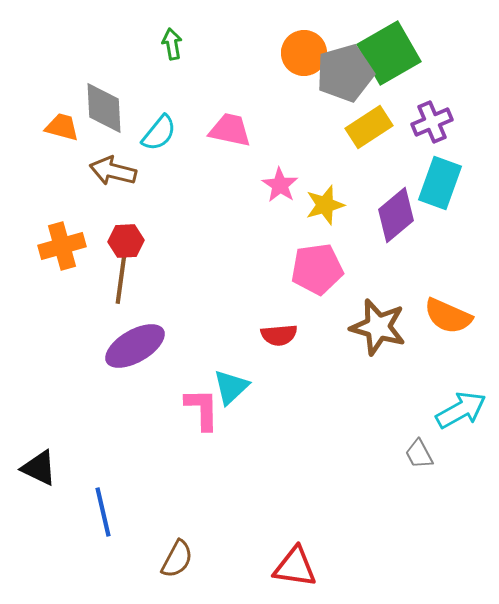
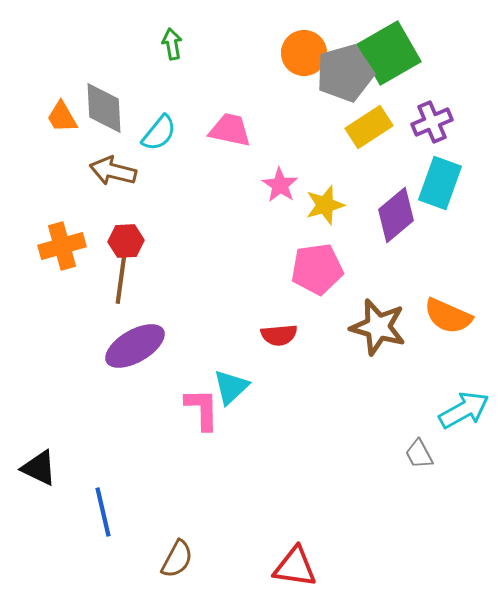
orange trapezoid: moved 10 px up; rotated 135 degrees counterclockwise
cyan arrow: moved 3 px right
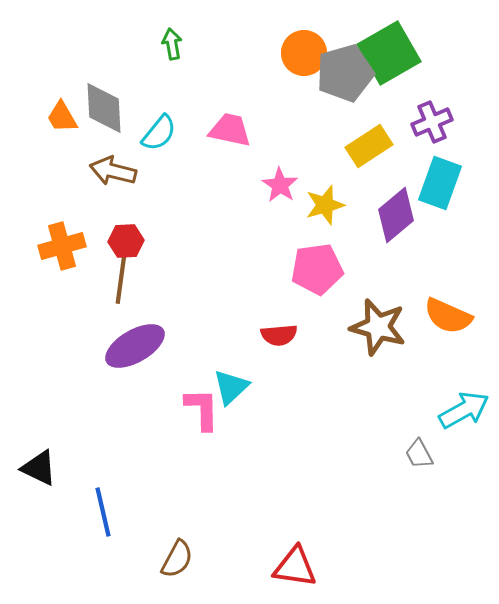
yellow rectangle: moved 19 px down
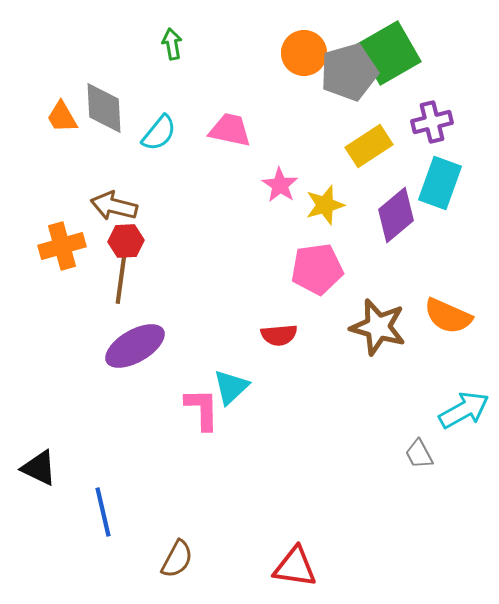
gray pentagon: moved 4 px right, 1 px up
purple cross: rotated 9 degrees clockwise
brown arrow: moved 1 px right, 35 px down
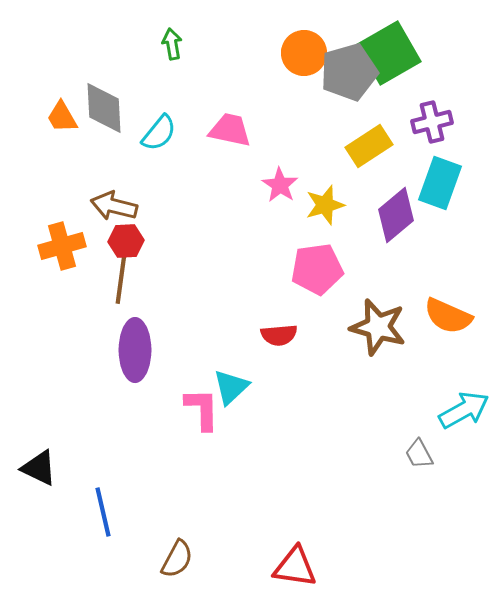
purple ellipse: moved 4 px down; rotated 60 degrees counterclockwise
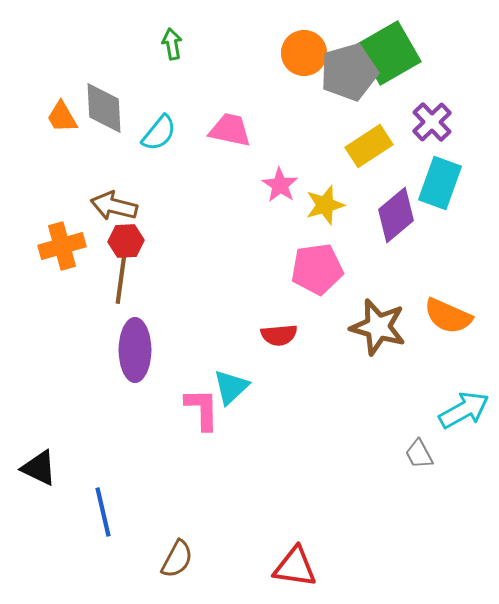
purple cross: rotated 30 degrees counterclockwise
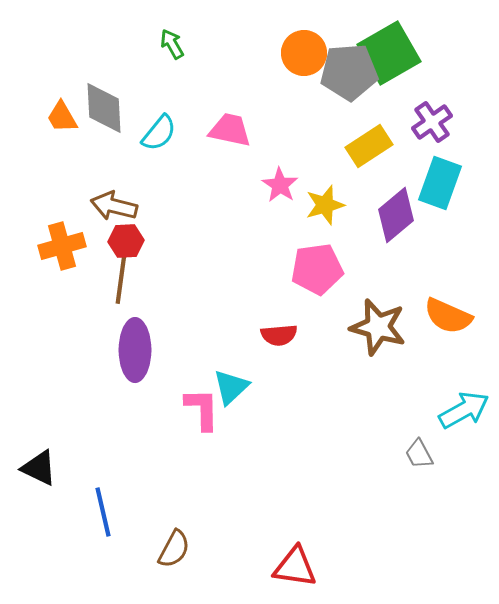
green arrow: rotated 20 degrees counterclockwise
gray pentagon: rotated 12 degrees clockwise
purple cross: rotated 9 degrees clockwise
brown semicircle: moved 3 px left, 10 px up
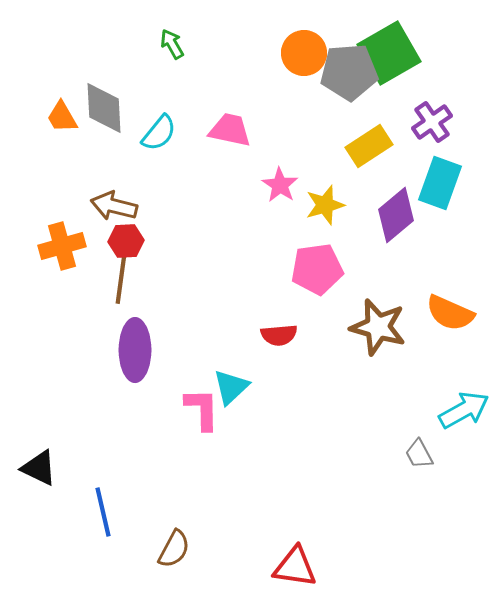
orange semicircle: moved 2 px right, 3 px up
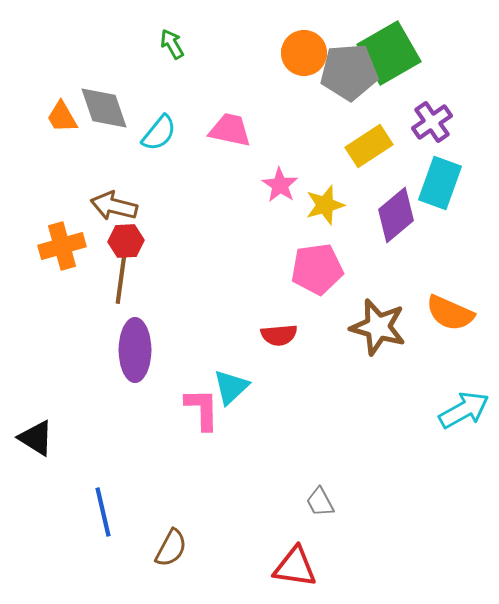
gray diamond: rotated 16 degrees counterclockwise
gray trapezoid: moved 99 px left, 48 px down
black triangle: moved 3 px left, 30 px up; rotated 6 degrees clockwise
brown semicircle: moved 3 px left, 1 px up
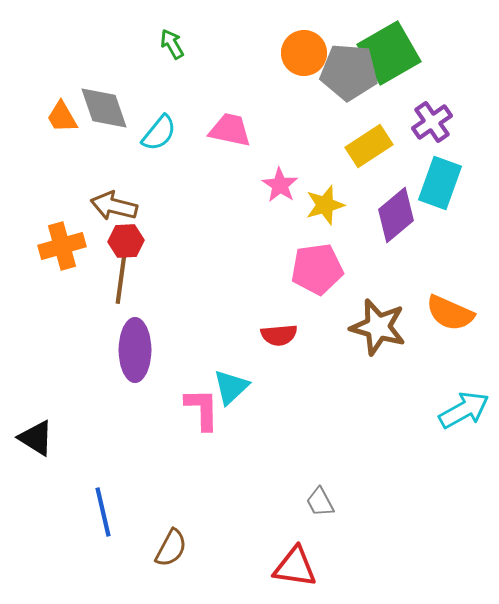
gray pentagon: rotated 8 degrees clockwise
